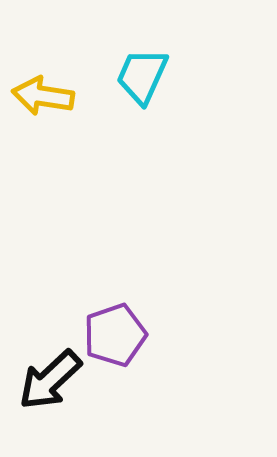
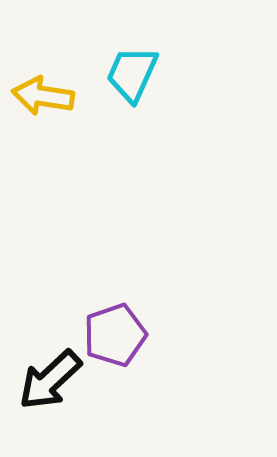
cyan trapezoid: moved 10 px left, 2 px up
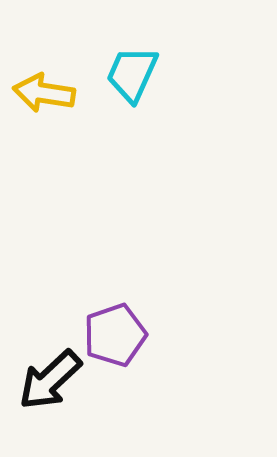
yellow arrow: moved 1 px right, 3 px up
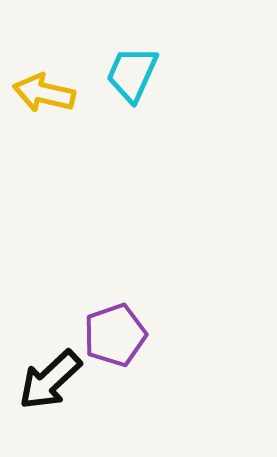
yellow arrow: rotated 4 degrees clockwise
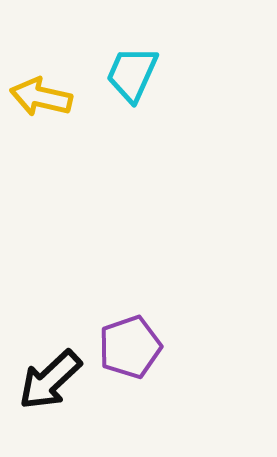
yellow arrow: moved 3 px left, 4 px down
purple pentagon: moved 15 px right, 12 px down
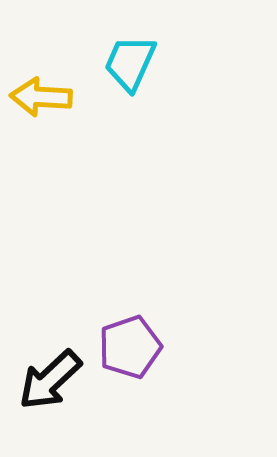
cyan trapezoid: moved 2 px left, 11 px up
yellow arrow: rotated 10 degrees counterclockwise
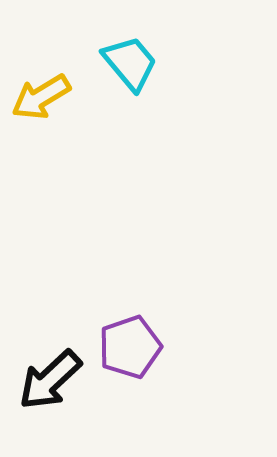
cyan trapezoid: rotated 116 degrees clockwise
yellow arrow: rotated 34 degrees counterclockwise
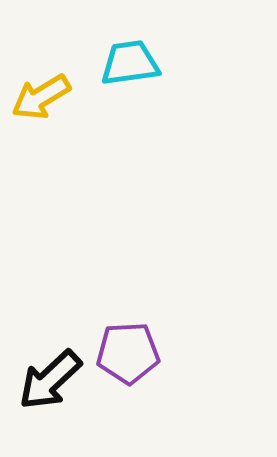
cyan trapezoid: rotated 58 degrees counterclockwise
purple pentagon: moved 2 px left, 6 px down; rotated 16 degrees clockwise
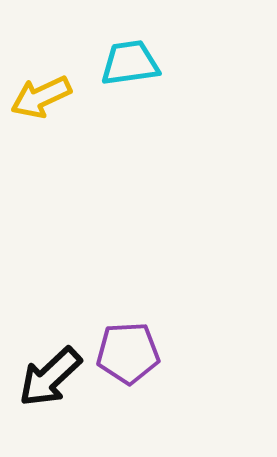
yellow arrow: rotated 6 degrees clockwise
black arrow: moved 3 px up
